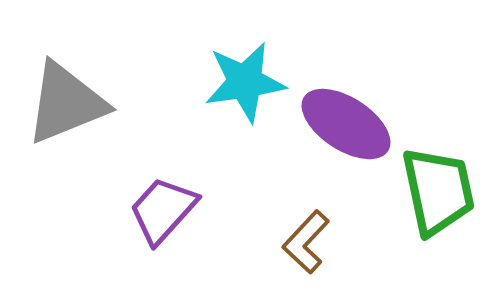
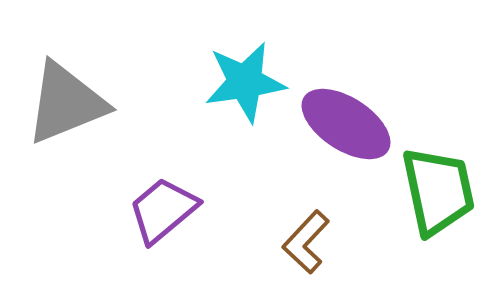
purple trapezoid: rotated 8 degrees clockwise
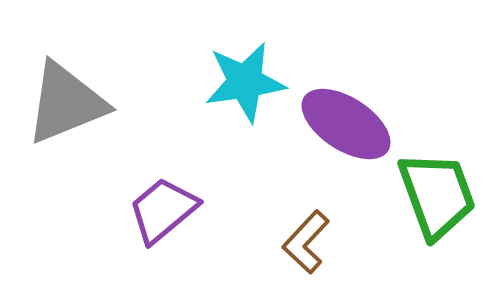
green trapezoid: moved 1 px left, 4 px down; rotated 8 degrees counterclockwise
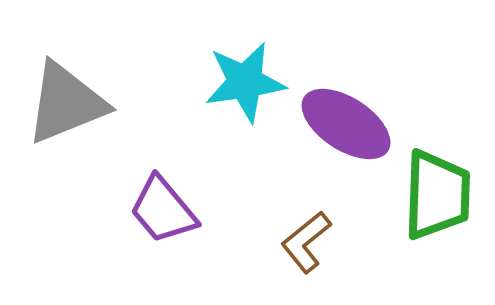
green trapezoid: rotated 22 degrees clockwise
purple trapezoid: rotated 90 degrees counterclockwise
brown L-shape: rotated 8 degrees clockwise
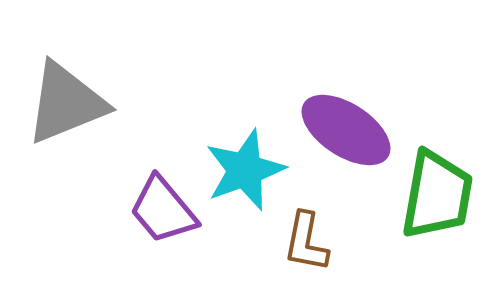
cyan star: moved 88 px down; rotated 12 degrees counterclockwise
purple ellipse: moved 6 px down
green trapezoid: rotated 8 degrees clockwise
brown L-shape: rotated 40 degrees counterclockwise
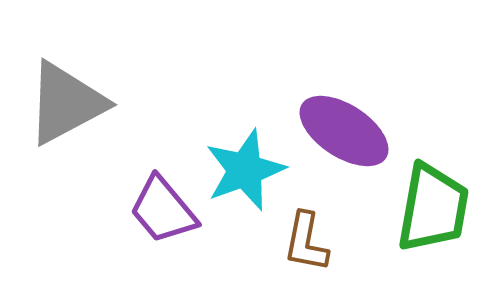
gray triangle: rotated 6 degrees counterclockwise
purple ellipse: moved 2 px left, 1 px down
green trapezoid: moved 4 px left, 13 px down
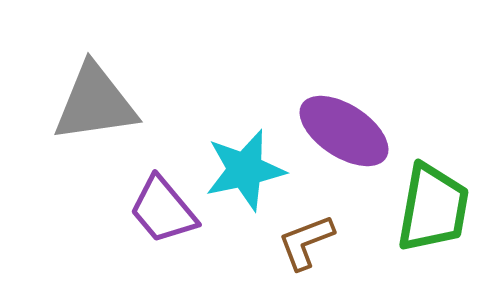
gray triangle: moved 29 px right; rotated 20 degrees clockwise
cyan star: rotated 8 degrees clockwise
brown L-shape: rotated 58 degrees clockwise
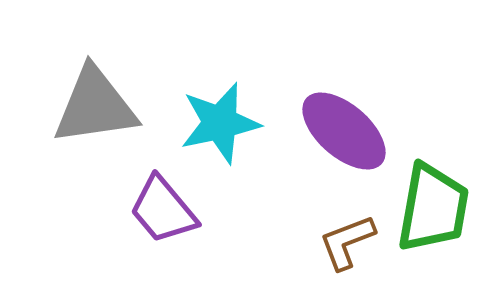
gray triangle: moved 3 px down
purple ellipse: rotated 8 degrees clockwise
cyan star: moved 25 px left, 47 px up
brown L-shape: moved 41 px right
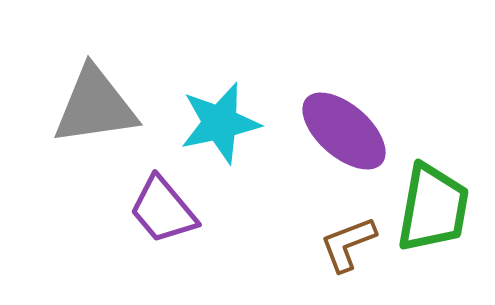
brown L-shape: moved 1 px right, 2 px down
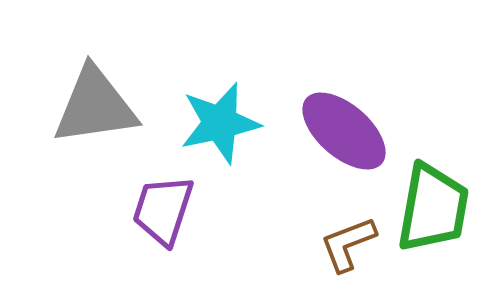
purple trapezoid: rotated 58 degrees clockwise
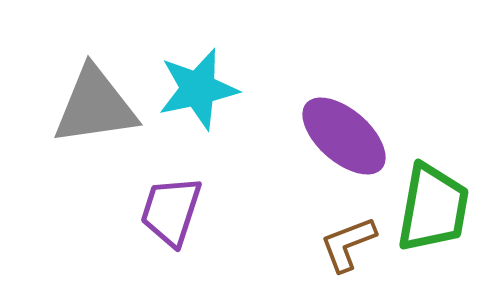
cyan star: moved 22 px left, 34 px up
purple ellipse: moved 5 px down
purple trapezoid: moved 8 px right, 1 px down
